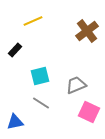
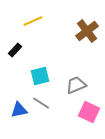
blue triangle: moved 4 px right, 12 px up
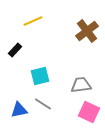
gray trapezoid: moved 5 px right; rotated 15 degrees clockwise
gray line: moved 2 px right, 1 px down
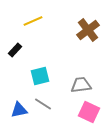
brown cross: moved 1 px right, 1 px up
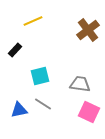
gray trapezoid: moved 1 px left, 1 px up; rotated 15 degrees clockwise
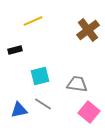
black rectangle: rotated 32 degrees clockwise
gray trapezoid: moved 3 px left
pink square: rotated 15 degrees clockwise
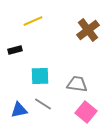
cyan square: rotated 12 degrees clockwise
pink square: moved 3 px left
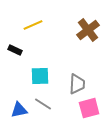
yellow line: moved 4 px down
black rectangle: rotated 40 degrees clockwise
gray trapezoid: rotated 85 degrees clockwise
pink square: moved 3 px right, 4 px up; rotated 35 degrees clockwise
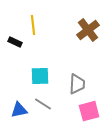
yellow line: rotated 72 degrees counterclockwise
black rectangle: moved 8 px up
pink square: moved 3 px down
